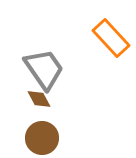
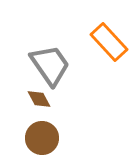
orange rectangle: moved 2 px left, 4 px down
gray trapezoid: moved 6 px right, 4 px up
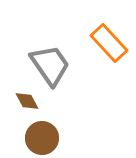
orange rectangle: moved 1 px down
brown diamond: moved 12 px left, 2 px down
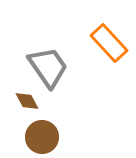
gray trapezoid: moved 2 px left, 2 px down
brown circle: moved 1 px up
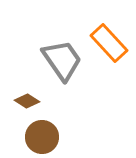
gray trapezoid: moved 14 px right, 7 px up
brown diamond: rotated 30 degrees counterclockwise
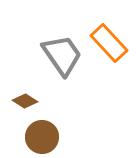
gray trapezoid: moved 5 px up
brown diamond: moved 2 px left
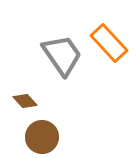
brown diamond: rotated 15 degrees clockwise
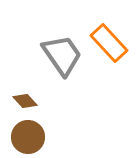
brown circle: moved 14 px left
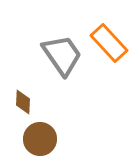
brown diamond: moved 2 px left, 1 px down; rotated 45 degrees clockwise
brown circle: moved 12 px right, 2 px down
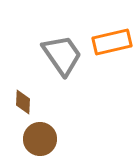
orange rectangle: moved 3 px right, 1 px up; rotated 60 degrees counterclockwise
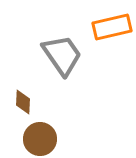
orange rectangle: moved 15 px up
